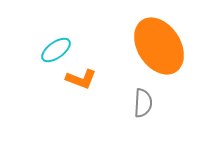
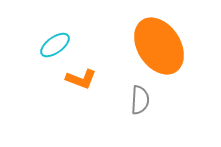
cyan ellipse: moved 1 px left, 5 px up
gray semicircle: moved 3 px left, 3 px up
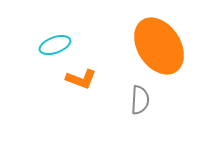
cyan ellipse: rotated 16 degrees clockwise
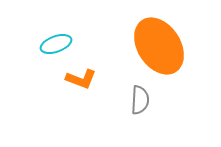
cyan ellipse: moved 1 px right, 1 px up
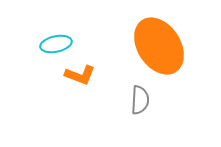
cyan ellipse: rotated 8 degrees clockwise
orange L-shape: moved 1 px left, 4 px up
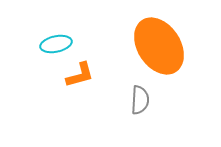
orange L-shape: rotated 36 degrees counterclockwise
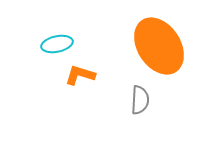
cyan ellipse: moved 1 px right
orange L-shape: rotated 148 degrees counterclockwise
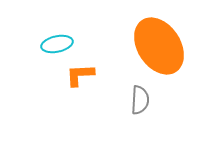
orange L-shape: rotated 20 degrees counterclockwise
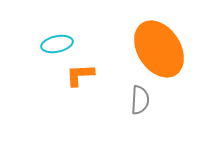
orange ellipse: moved 3 px down
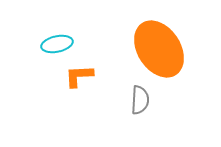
orange L-shape: moved 1 px left, 1 px down
